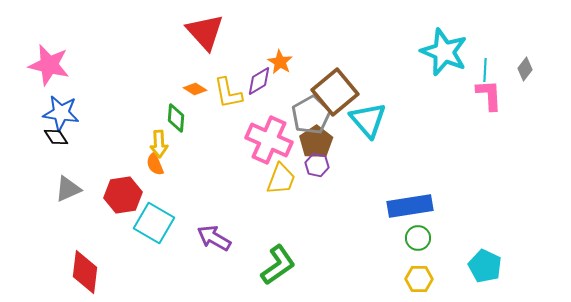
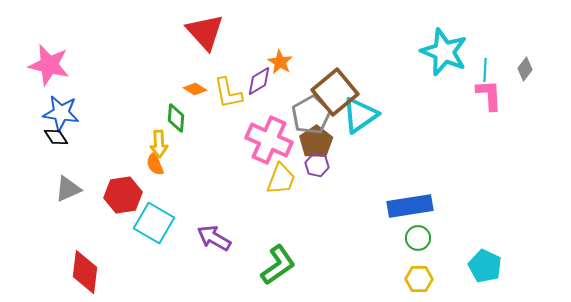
cyan triangle: moved 8 px left, 5 px up; rotated 36 degrees clockwise
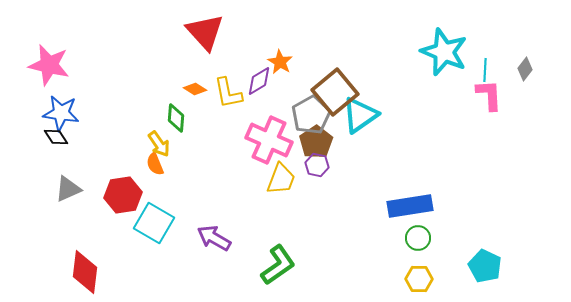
yellow arrow: rotated 32 degrees counterclockwise
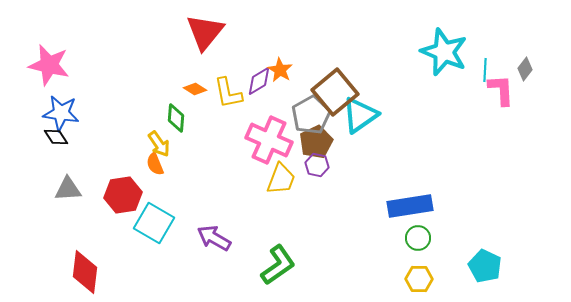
red triangle: rotated 21 degrees clockwise
orange star: moved 8 px down
pink L-shape: moved 12 px right, 5 px up
brown pentagon: rotated 8 degrees clockwise
gray triangle: rotated 20 degrees clockwise
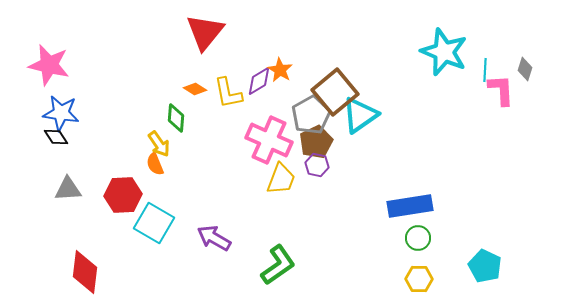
gray diamond: rotated 20 degrees counterclockwise
red hexagon: rotated 6 degrees clockwise
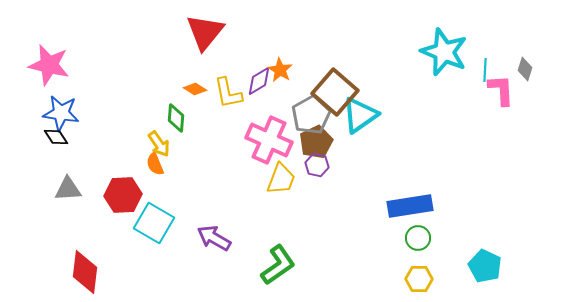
brown square: rotated 9 degrees counterclockwise
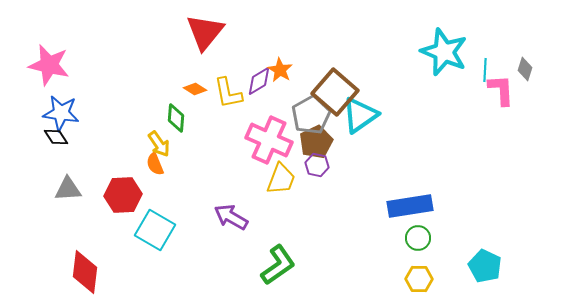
cyan square: moved 1 px right, 7 px down
purple arrow: moved 17 px right, 21 px up
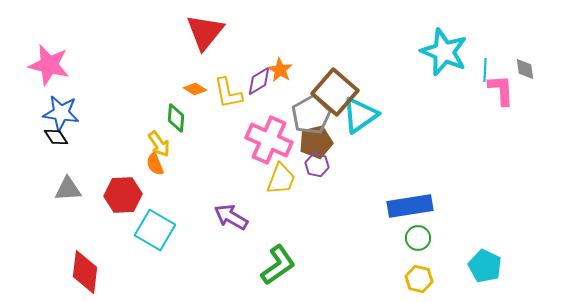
gray diamond: rotated 25 degrees counterclockwise
brown pentagon: rotated 12 degrees clockwise
yellow hexagon: rotated 12 degrees clockwise
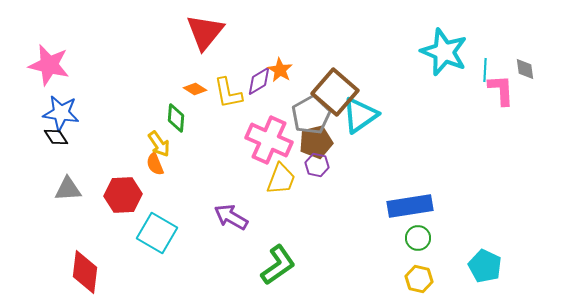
cyan square: moved 2 px right, 3 px down
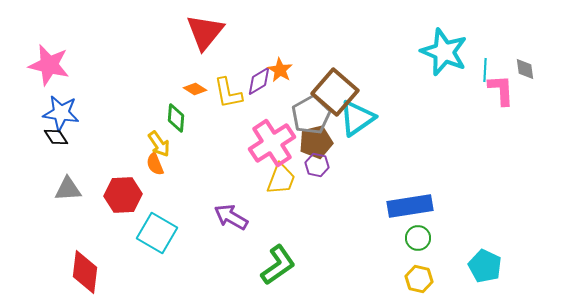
cyan triangle: moved 3 px left, 3 px down
pink cross: moved 3 px right, 3 px down; rotated 33 degrees clockwise
